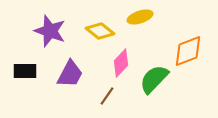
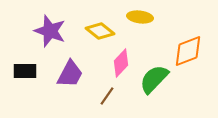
yellow ellipse: rotated 25 degrees clockwise
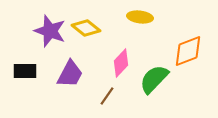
yellow diamond: moved 14 px left, 3 px up
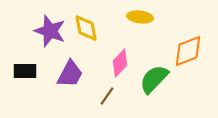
yellow diamond: rotated 40 degrees clockwise
pink diamond: moved 1 px left
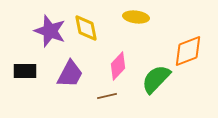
yellow ellipse: moved 4 px left
pink diamond: moved 2 px left, 3 px down
green semicircle: moved 2 px right
brown line: rotated 42 degrees clockwise
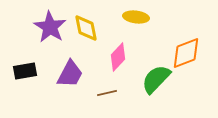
purple star: moved 4 px up; rotated 12 degrees clockwise
orange diamond: moved 2 px left, 2 px down
pink diamond: moved 9 px up
black rectangle: rotated 10 degrees counterclockwise
brown line: moved 3 px up
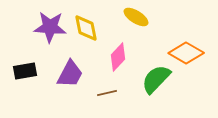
yellow ellipse: rotated 25 degrees clockwise
purple star: rotated 28 degrees counterclockwise
orange diamond: rotated 52 degrees clockwise
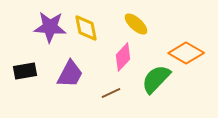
yellow ellipse: moved 7 px down; rotated 10 degrees clockwise
pink diamond: moved 5 px right
brown line: moved 4 px right; rotated 12 degrees counterclockwise
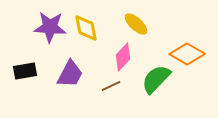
orange diamond: moved 1 px right, 1 px down
brown line: moved 7 px up
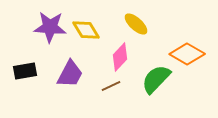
yellow diamond: moved 2 px down; rotated 20 degrees counterclockwise
pink diamond: moved 3 px left
